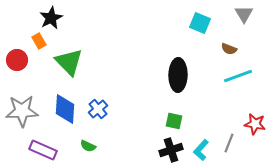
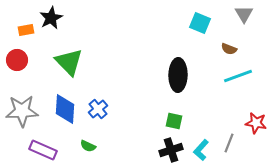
orange rectangle: moved 13 px left, 11 px up; rotated 70 degrees counterclockwise
red star: moved 1 px right, 1 px up
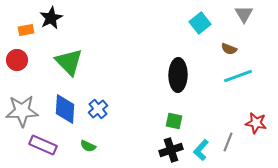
cyan square: rotated 30 degrees clockwise
gray line: moved 1 px left, 1 px up
purple rectangle: moved 5 px up
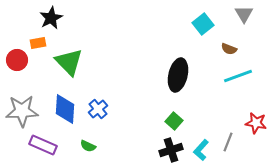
cyan square: moved 3 px right, 1 px down
orange rectangle: moved 12 px right, 13 px down
black ellipse: rotated 12 degrees clockwise
green square: rotated 30 degrees clockwise
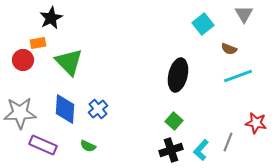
red circle: moved 6 px right
gray star: moved 2 px left, 2 px down
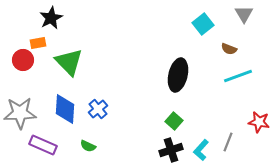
red star: moved 3 px right, 1 px up
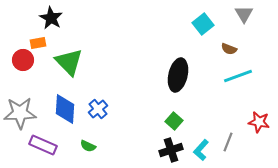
black star: rotated 15 degrees counterclockwise
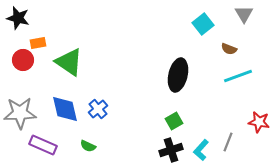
black star: moved 33 px left; rotated 15 degrees counterclockwise
green triangle: rotated 12 degrees counterclockwise
blue diamond: rotated 16 degrees counterclockwise
green square: rotated 18 degrees clockwise
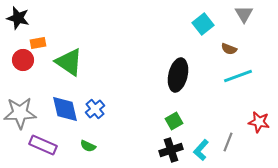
blue cross: moved 3 px left
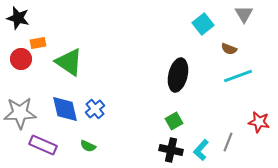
red circle: moved 2 px left, 1 px up
black cross: rotated 30 degrees clockwise
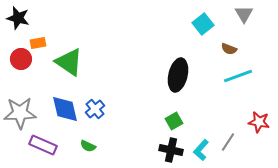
gray line: rotated 12 degrees clockwise
